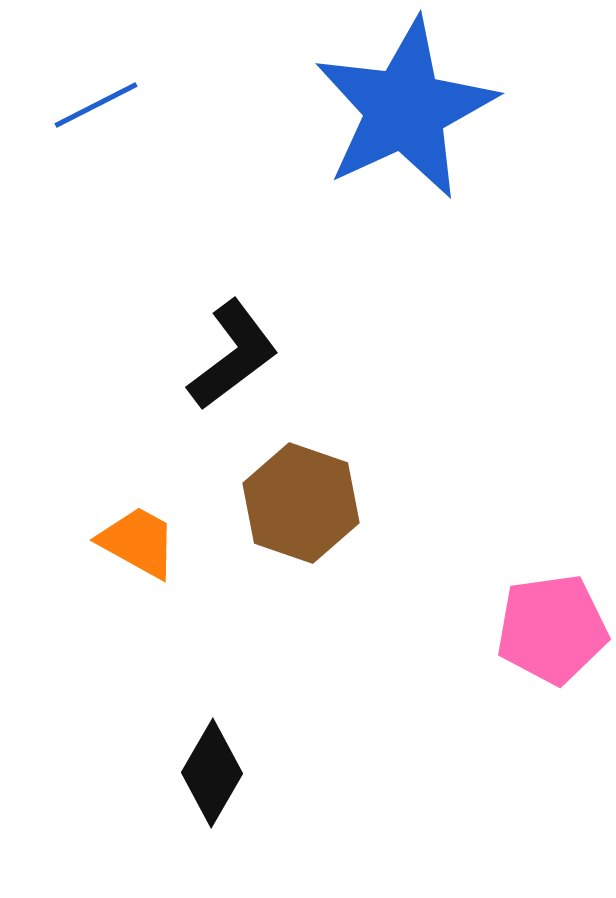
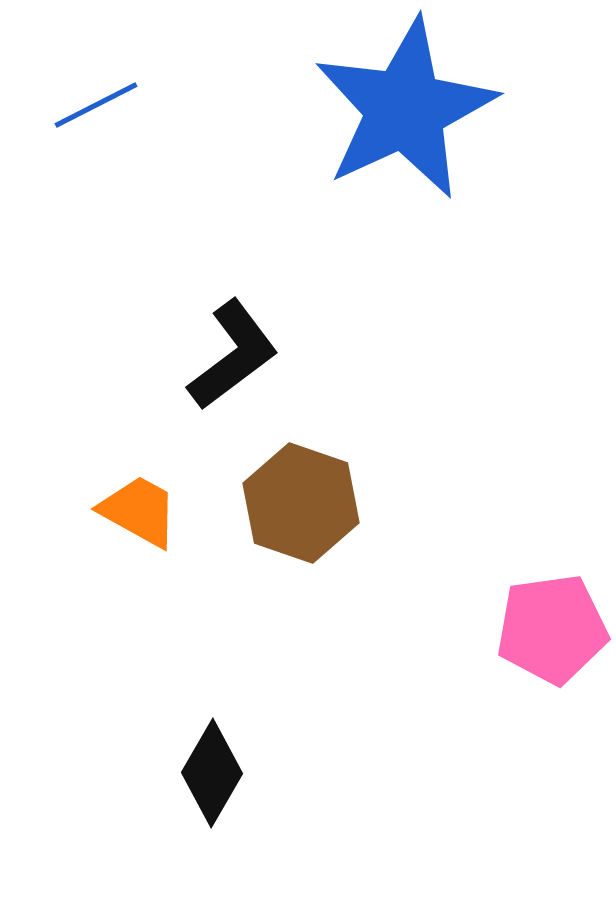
orange trapezoid: moved 1 px right, 31 px up
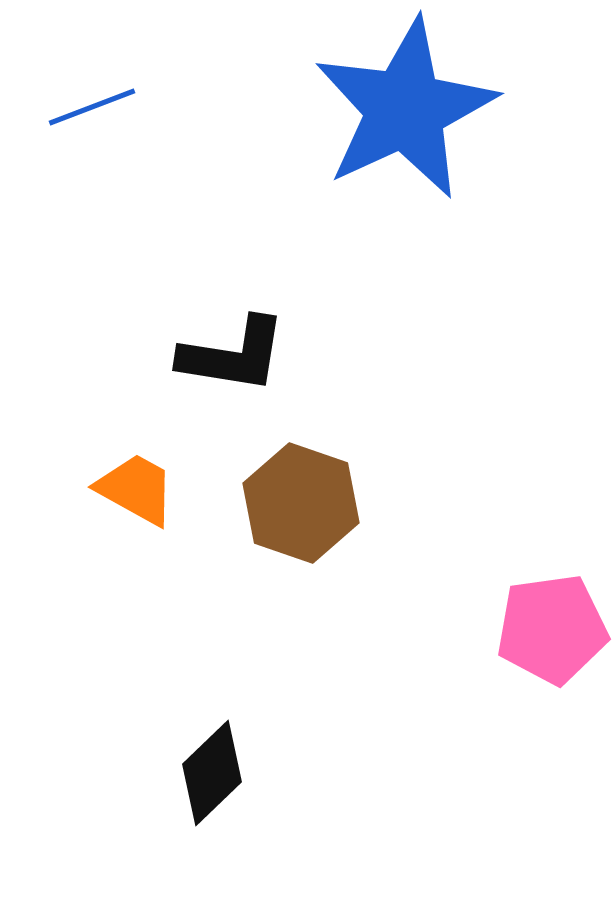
blue line: moved 4 px left, 2 px down; rotated 6 degrees clockwise
black L-shape: rotated 46 degrees clockwise
orange trapezoid: moved 3 px left, 22 px up
black diamond: rotated 16 degrees clockwise
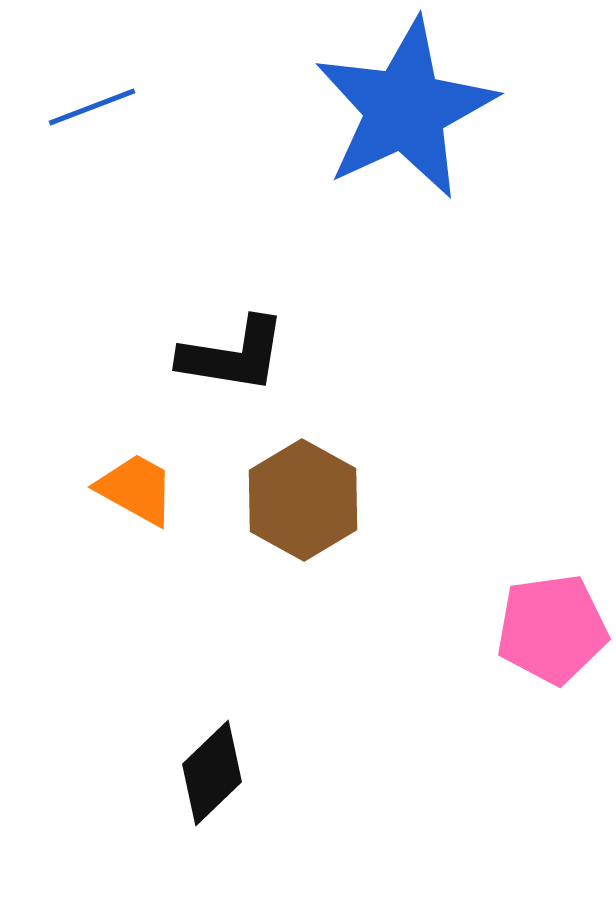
brown hexagon: moved 2 px right, 3 px up; rotated 10 degrees clockwise
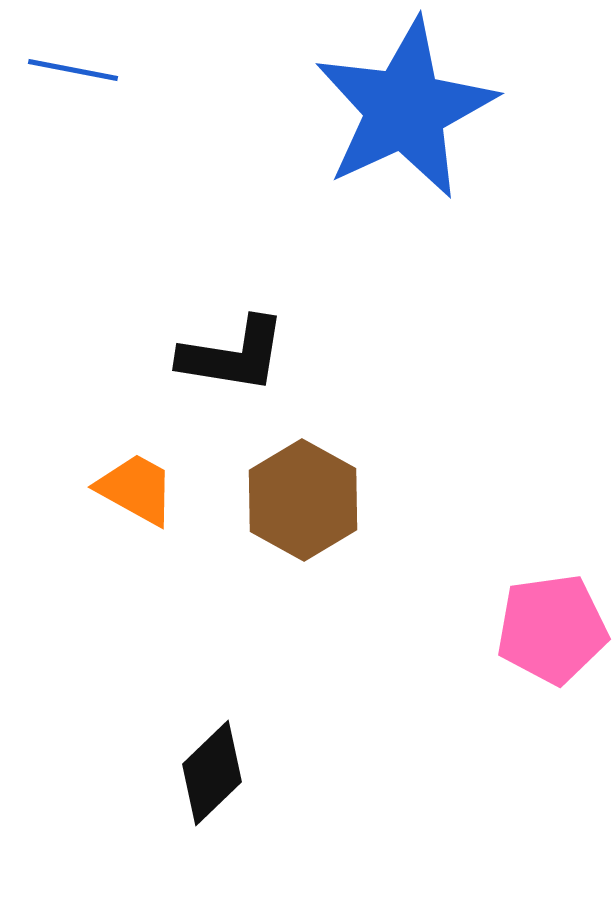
blue line: moved 19 px left, 37 px up; rotated 32 degrees clockwise
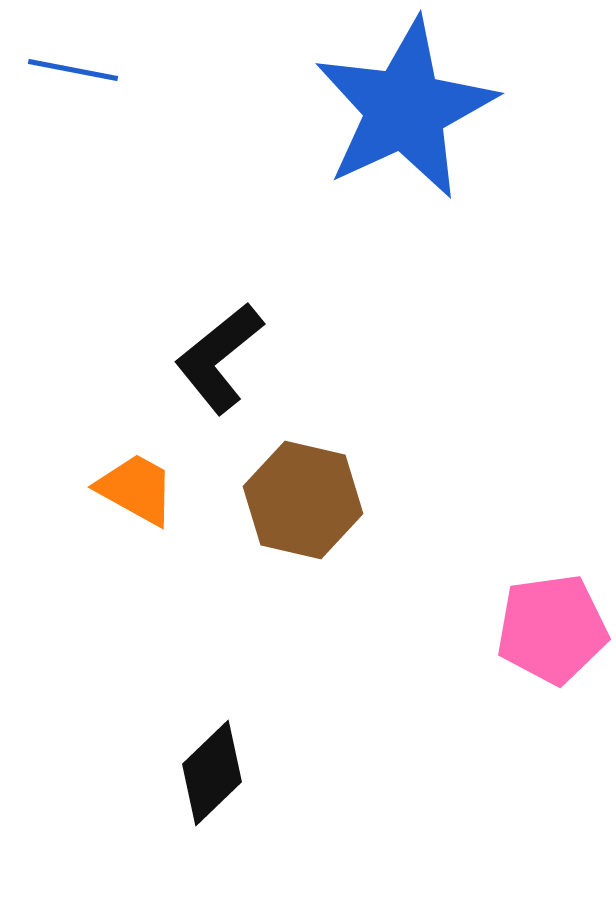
black L-shape: moved 14 px left, 3 px down; rotated 132 degrees clockwise
brown hexagon: rotated 16 degrees counterclockwise
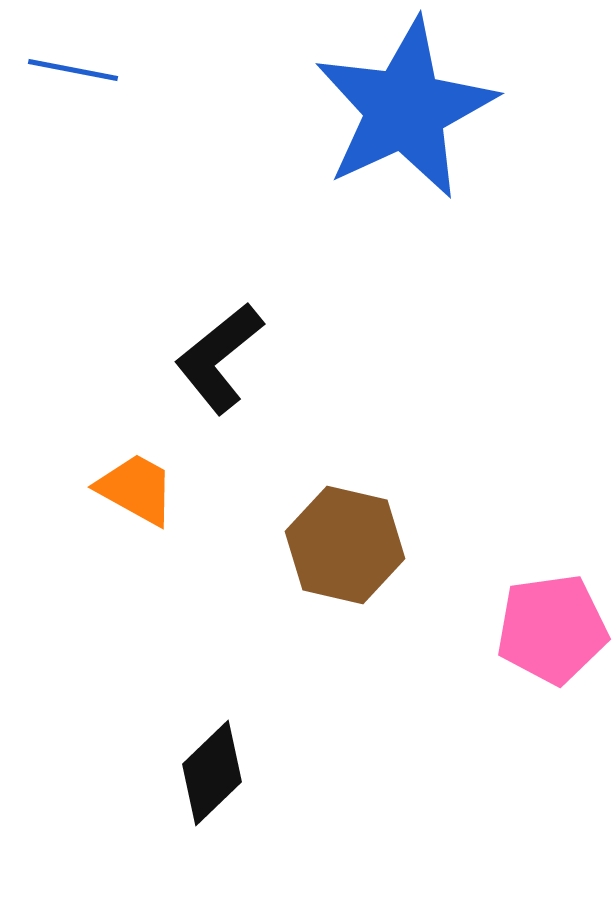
brown hexagon: moved 42 px right, 45 px down
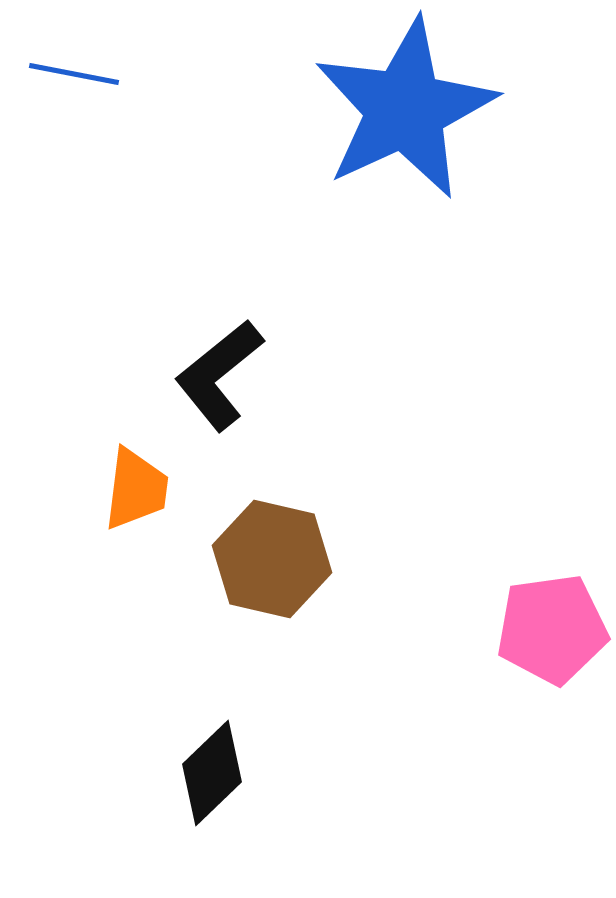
blue line: moved 1 px right, 4 px down
black L-shape: moved 17 px down
orange trapezoid: rotated 68 degrees clockwise
brown hexagon: moved 73 px left, 14 px down
